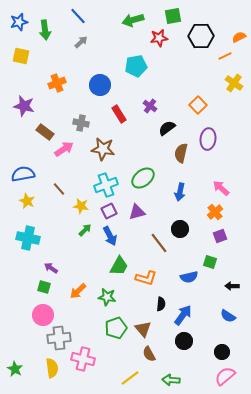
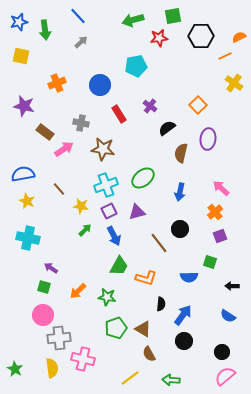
blue arrow at (110, 236): moved 4 px right
blue semicircle at (189, 277): rotated 12 degrees clockwise
brown triangle at (143, 329): rotated 18 degrees counterclockwise
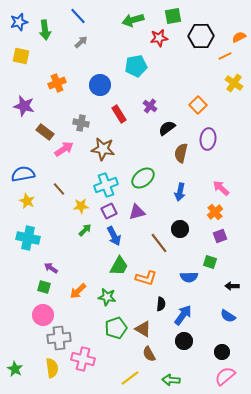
yellow star at (81, 206): rotated 14 degrees counterclockwise
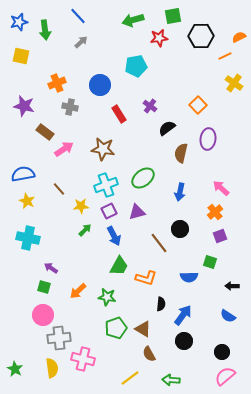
gray cross at (81, 123): moved 11 px left, 16 px up
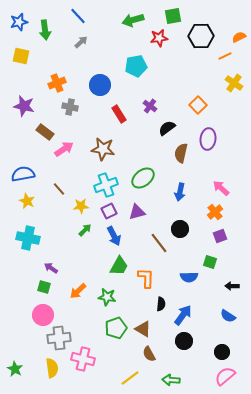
orange L-shape at (146, 278): rotated 105 degrees counterclockwise
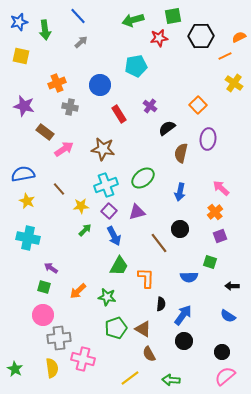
purple square at (109, 211): rotated 21 degrees counterclockwise
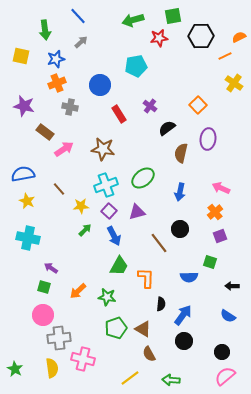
blue star at (19, 22): moved 37 px right, 37 px down
pink arrow at (221, 188): rotated 18 degrees counterclockwise
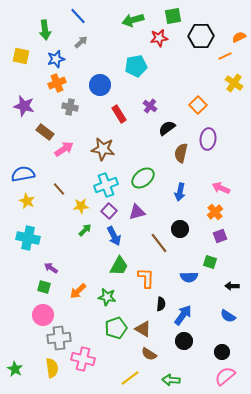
brown semicircle at (149, 354): rotated 28 degrees counterclockwise
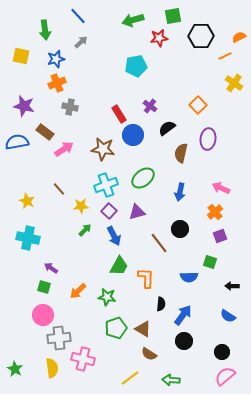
blue circle at (100, 85): moved 33 px right, 50 px down
blue semicircle at (23, 174): moved 6 px left, 32 px up
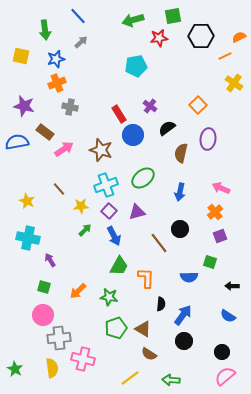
brown star at (103, 149): moved 2 px left, 1 px down; rotated 10 degrees clockwise
purple arrow at (51, 268): moved 1 px left, 8 px up; rotated 24 degrees clockwise
green star at (107, 297): moved 2 px right
